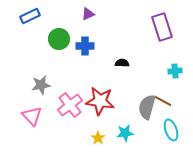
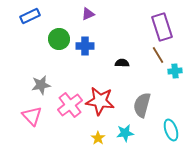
brown line: moved 5 px left, 46 px up; rotated 30 degrees clockwise
gray semicircle: moved 5 px left, 2 px up
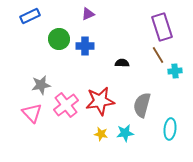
red star: rotated 16 degrees counterclockwise
pink cross: moved 4 px left
pink triangle: moved 3 px up
cyan ellipse: moved 1 px left, 1 px up; rotated 25 degrees clockwise
yellow star: moved 3 px right, 4 px up; rotated 24 degrees counterclockwise
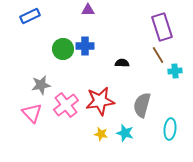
purple triangle: moved 4 px up; rotated 24 degrees clockwise
green circle: moved 4 px right, 10 px down
cyan star: rotated 24 degrees clockwise
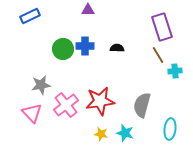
black semicircle: moved 5 px left, 15 px up
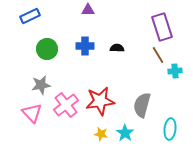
green circle: moved 16 px left
cyan star: rotated 18 degrees clockwise
